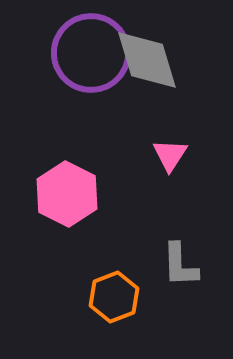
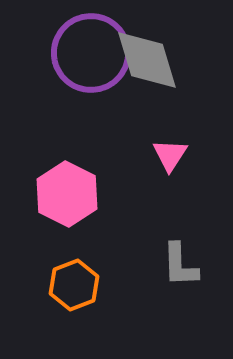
orange hexagon: moved 40 px left, 12 px up
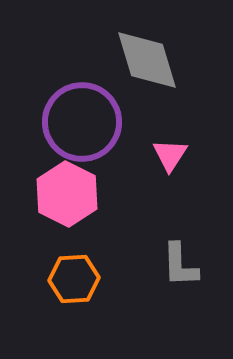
purple circle: moved 9 px left, 69 px down
orange hexagon: moved 6 px up; rotated 18 degrees clockwise
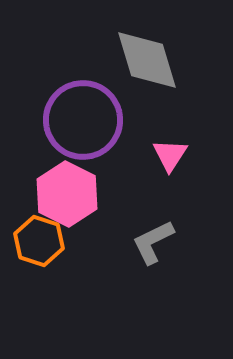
purple circle: moved 1 px right, 2 px up
gray L-shape: moved 27 px left, 23 px up; rotated 66 degrees clockwise
orange hexagon: moved 35 px left, 38 px up; rotated 21 degrees clockwise
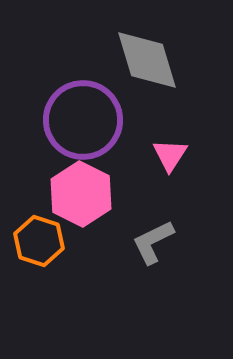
pink hexagon: moved 14 px right
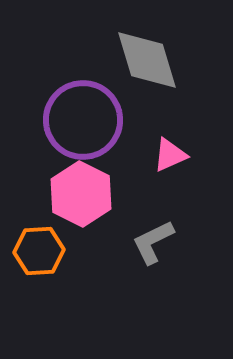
pink triangle: rotated 33 degrees clockwise
orange hexagon: moved 10 px down; rotated 21 degrees counterclockwise
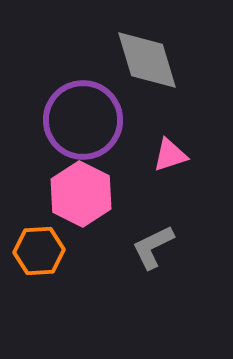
pink triangle: rotated 6 degrees clockwise
gray L-shape: moved 5 px down
